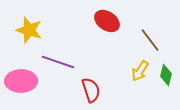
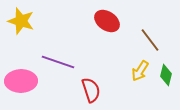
yellow star: moved 8 px left, 9 px up
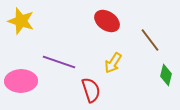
purple line: moved 1 px right
yellow arrow: moved 27 px left, 8 px up
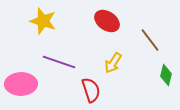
yellow star: moved 22 px right
pink ellipse: moved 3 px down
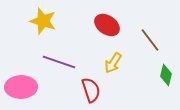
red ellipse: moved 4 px down
pink ellipse: moved 3 px down
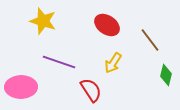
red semicircle: rotated 15 degrees counterclockwise
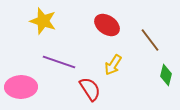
yellow arrow: moved 2 px down
red semicircle: moved 1 px left, 1 px up
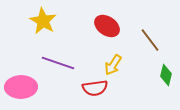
yellow star: rotated 12 degrees clockwise
red ellipse: moved 1 px down
purple line: moved 1 px left, 1 px down
red semicircle: moved 5 px right, 1 px up; rotated 115 degrees clockwise
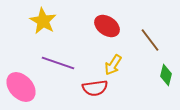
pink ellipse: rotated 48 degrees clockwise
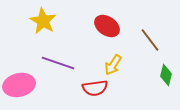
pink ellipse: moved 2 px left, 2 px up; rotated 60 degrees counterclockwise
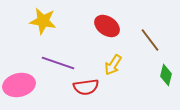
yellow star: rotated 20 degrees counterclockwise
red semicircle: moved 9 px left, 1 px up
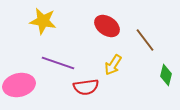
brown line: moved 5 px left
